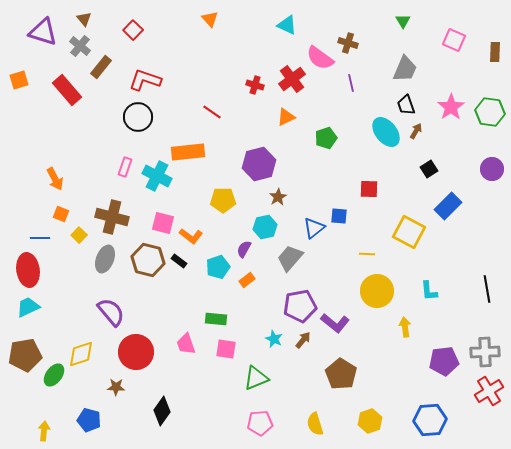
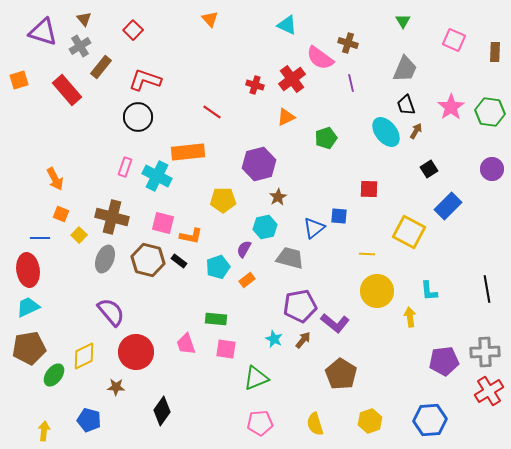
gray cross at (80, 46): rotated 20 degrees clockwise
orange L-shape at (191, 236): rotated 25 degrees counterclockwise
gray trapezoid at (290, 258): rotated 64 degrees clockwise
yellow arrow at (405, 327): moved 5 px right, 10 px up
yellow diamond at (81, 354): moved 3 px right, 2 px down; rotated 8 degrees counterclockwise
brown pentagon at (25, 355): moved 4 px right, 7 px up
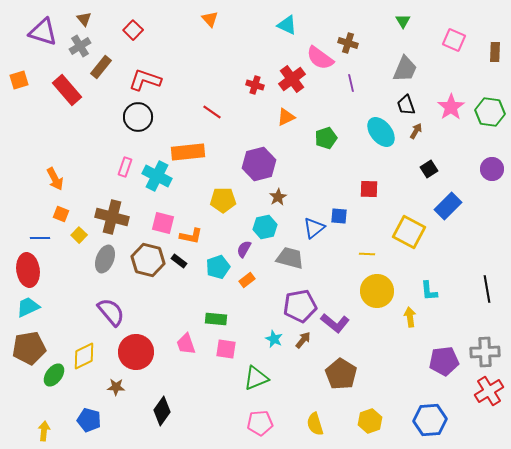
cyan ellipse at (386, 132): moved 5 px left
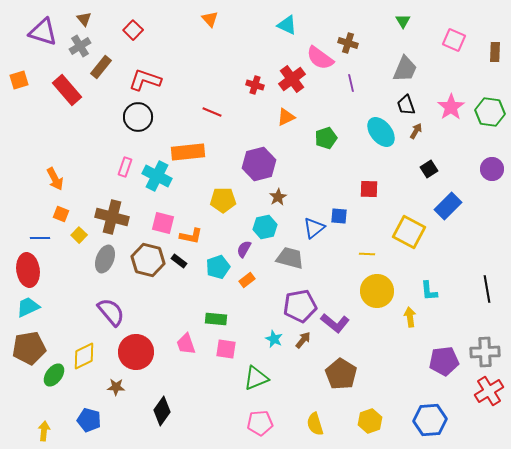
red line at (212, 112): rotated 12 degrees counterclockwise
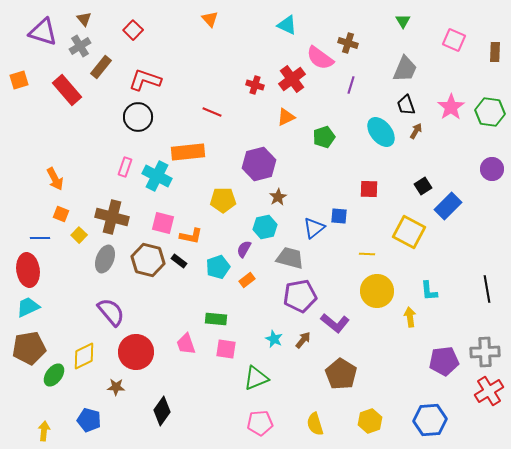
purple line at (351, 83): moved 2 px down; rotated 30 degrees clockwise
green pentagon at (326, 138): moved 2 px left, 1 px up
black square at (429, 169): moved 6 px left, 17 px down
purple pentagon at (300, 306): moved 10 px up
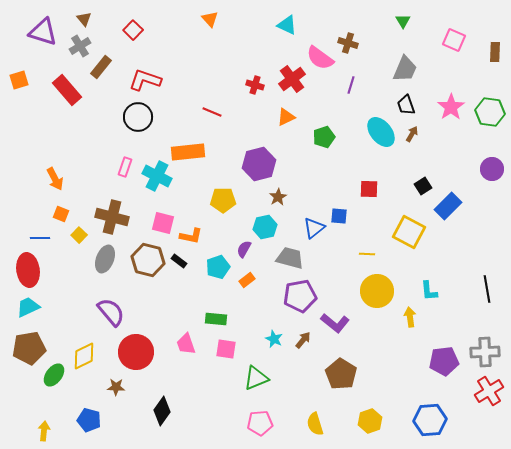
brown arrow at (416, 131): moved 4 px left, 3 px down
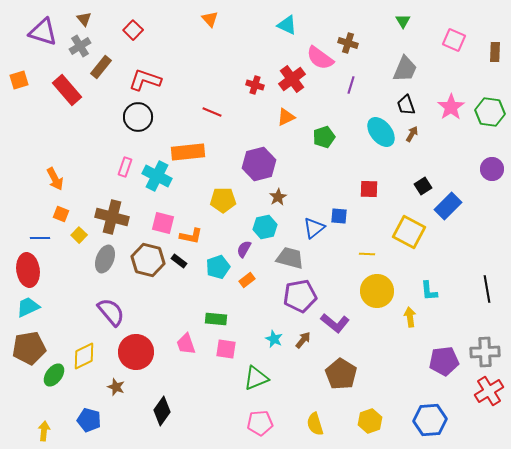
brown star at (116, 387): rotated 18 degrees clockwise
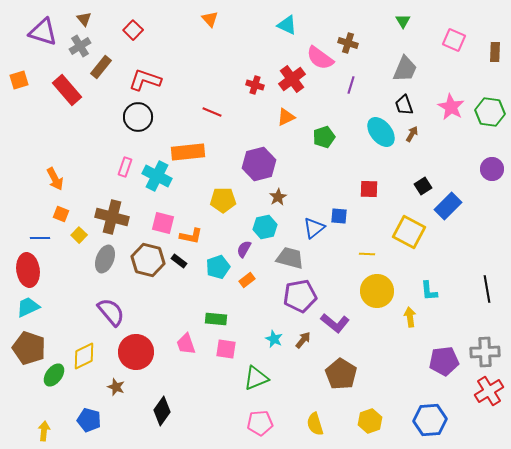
black trapezoid at (406, 105): moved 2 px left
pink star at (451, 107): rotated 8 degrees counterclockwise
brown pentagon at (29, 348): rotated 28 degrees clockwise
